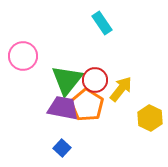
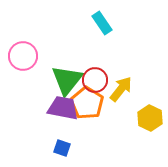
orange pentagon: moved 2 px up
blue square: rotated 24 degrees counterclockwise
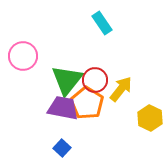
blue square: rotated 24 degrees clockwise
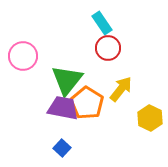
red circle: moved 13 px right, 32 px up
